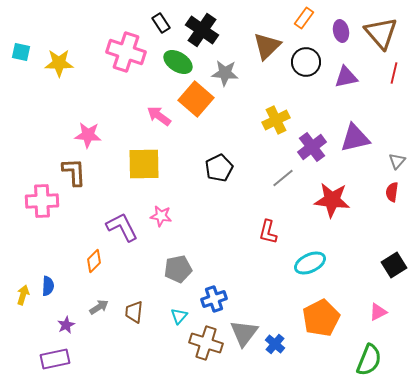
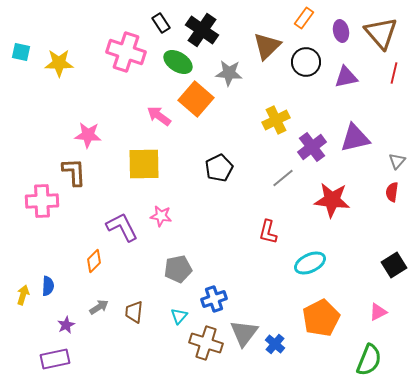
gray star at (225, 73): moved 4 px right
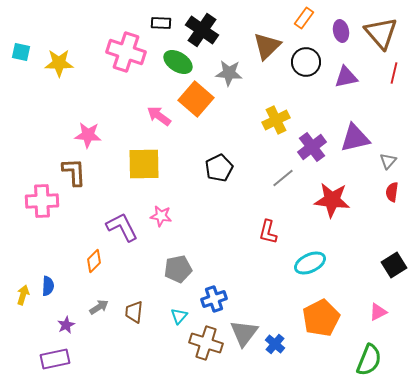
black rectangle at (161, 23): rotated 54 degrees counterclockwise
gray triangle at (397, 161): moved 9 px left
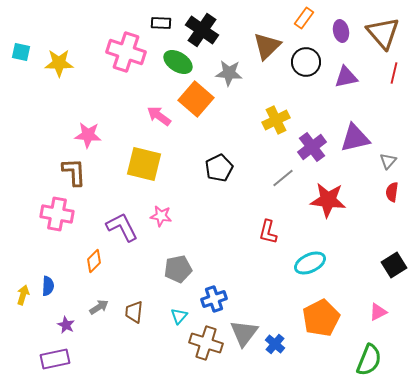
brown triangle at (381, 33): moved 2 px right
yellow square at (144, 164): rotated 15 degrees clockwise
red star at (332, 200): moved 4 px left
pink cross at (42, 201): moved 15 px right, 13 px down; rotated 12 degrees clockwise
purple star at (66, 325): rotated 18 degrees counterclockwise
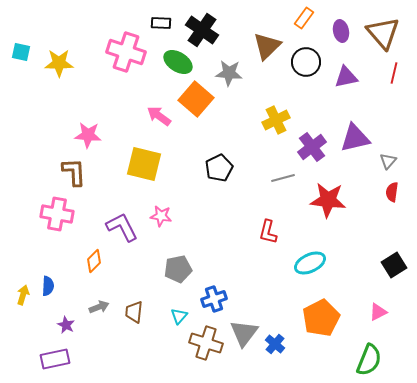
gray line at (283, 178): rotated 25 degrees clockwise
gray arrow at (99, 307): rotated 12 degrees clockwise
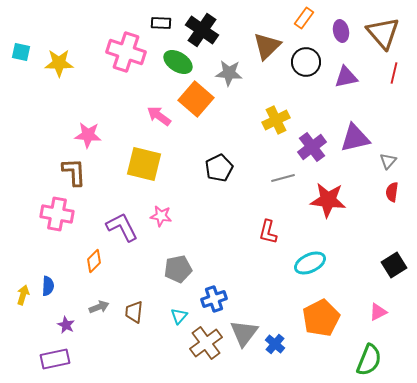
brown cross at (206, 343): rotated 36 degrees clockwise
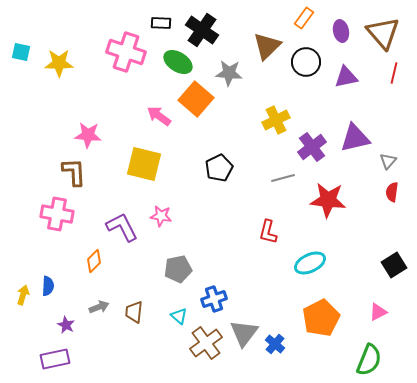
cyan triangle at (179, 316): rotated 30 degrees counterclockwise
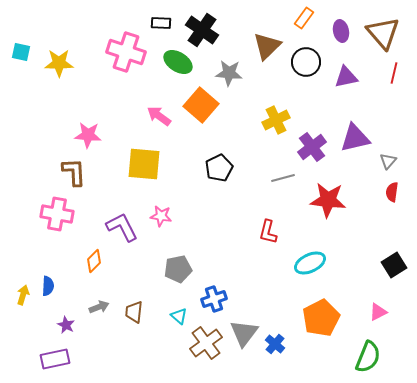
orange square at (196, 99): moved 5 px right, 6 px down
yellow square at (144, 164): rotated 9 degrees counterclockwise
green semicircle at (369, 360): moved 1 px left, 3 px up
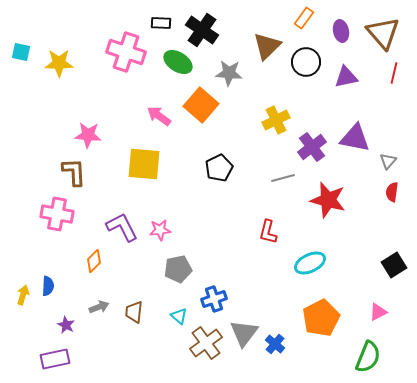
purple triangle at (355, 138): rotated 24 degrees clockwise
red star at (328, 200): rotated 9 degrees clockwise
pink star at (161, 216): moved 1 px left, 14 px down; rotated 15 degrees counterclockwise
